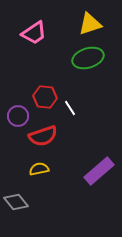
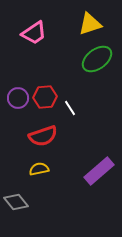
green ellipse: moved 9 px right, 1 px down; rotated 20 degrees counterclockwise
red hexagon: rotated 10 degrees counterclockwise
purple circle: moved 18 px up
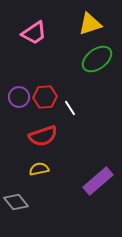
purple circle: moved 1 px right, 1 px up
purple rectangle: moved 1 px left, 10 px down
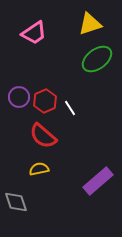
red hexagon: moved 4 px down; rotated 20 degrees counterclockwise
red semicircle: rotated 60 degrees clockwise
gray diamond: rotated 20 degrees clockwise
